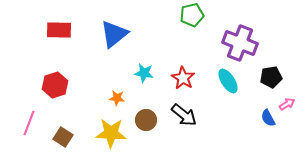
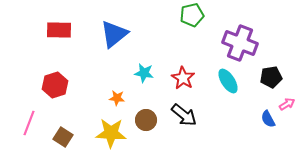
blue semicircle: moved 1 px down
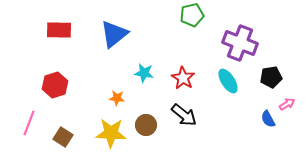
brown circle: moved 5 px down
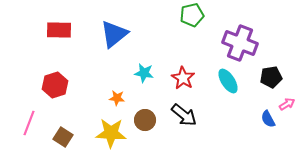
brown circle: moved 1 px left, 5 px up
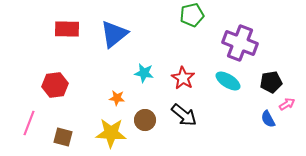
red rectangle: moved 8 px right, 1 px up
black pentagon: moved 5 px down
cyan ellipse: rotated 25 degrees counterclockwise
red hexagon: rotated 10 degrees clockwise
brown square: rotated 18 degrees counterclockwise
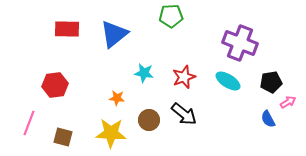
green pentagon: moved 21 px left, 1 px down; rotated 10 degrees clockwise
red star: moved 1 px right, 1 px up; rotated 20 degrees clockwise
pink arrow: moved 1 px right, 2 px up
black arrow: moved 1 px up
brown circle: moved 4 px right
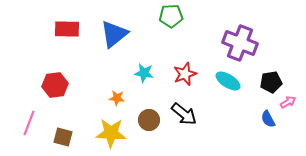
red star: moved 1 px right, 3 px up
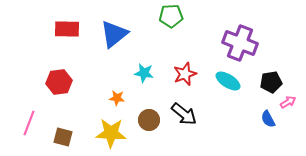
red hexagon: moved 4 px right, 3 px up
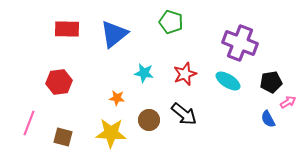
green pentagon: moved 6 px down; rotated 20 degrees clockwise
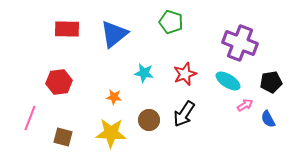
orange star: moved 3 px left, 1 px up
pink arrow: moved 43 px left, 3 px down
black arrow: rotated 84 degrees clockwise
pink line: moved 1 px right, 5 px up
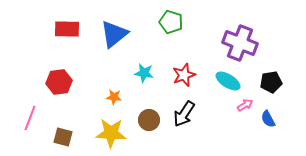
red star: moved 1 px left, 1 px down
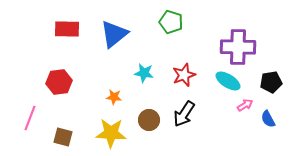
purple cross: moved 2 px left, 4 px down; rotated 20 degrees counterclockwise
